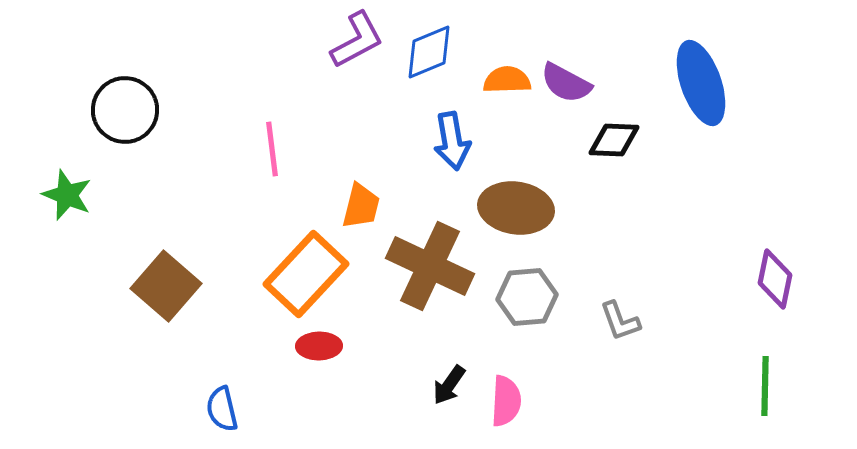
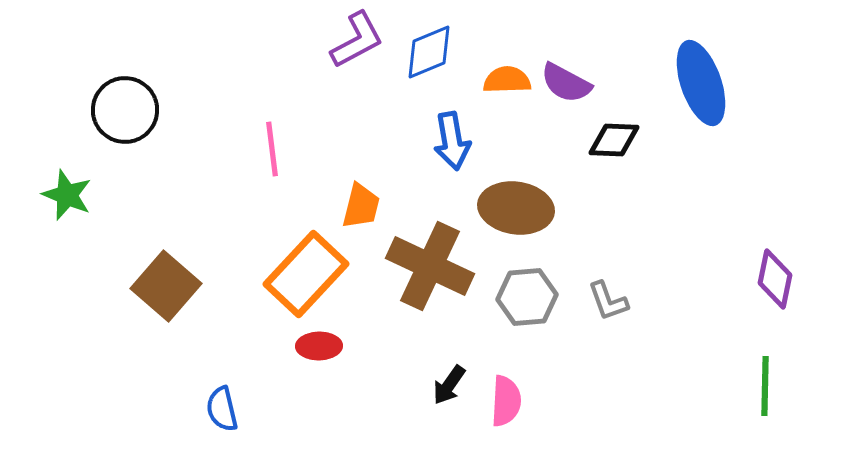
gray L-shape: moved 12 px left, 20 px up
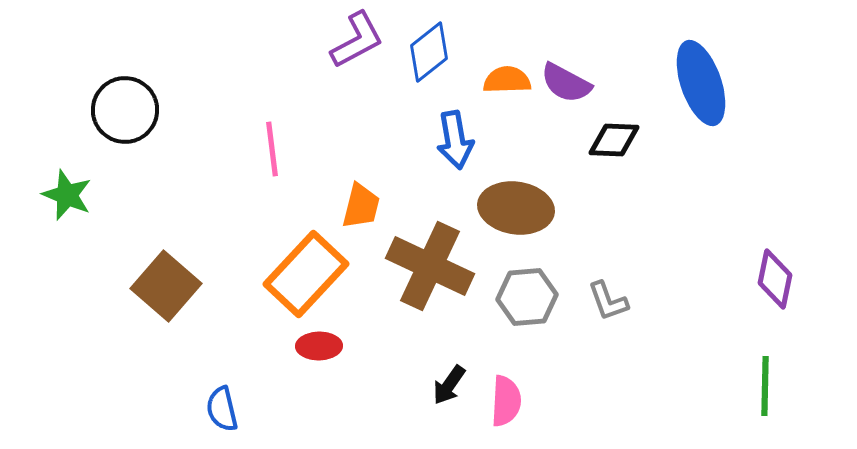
blue diamond: rotated 16 degrees counterclockwise
blue arrow: moved 3 px right, 1 px up
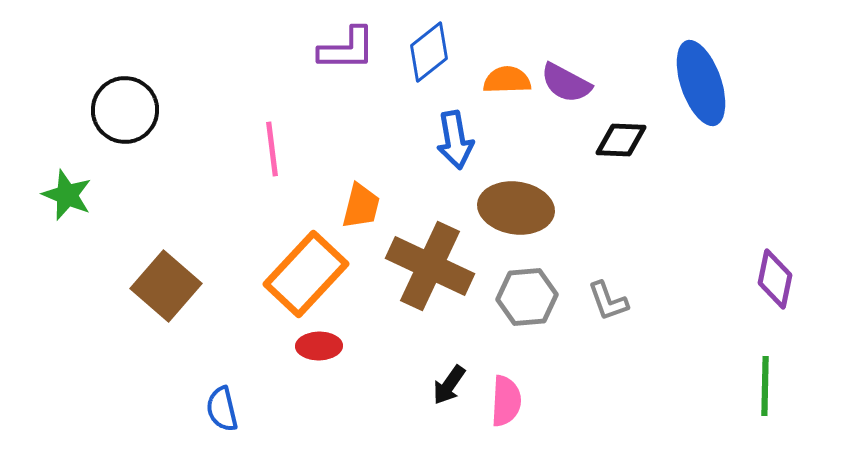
purple L-shape: moved 10 px left, 9 px down; rotated 28 degrees clockwise
black diamond: moved 7 px right
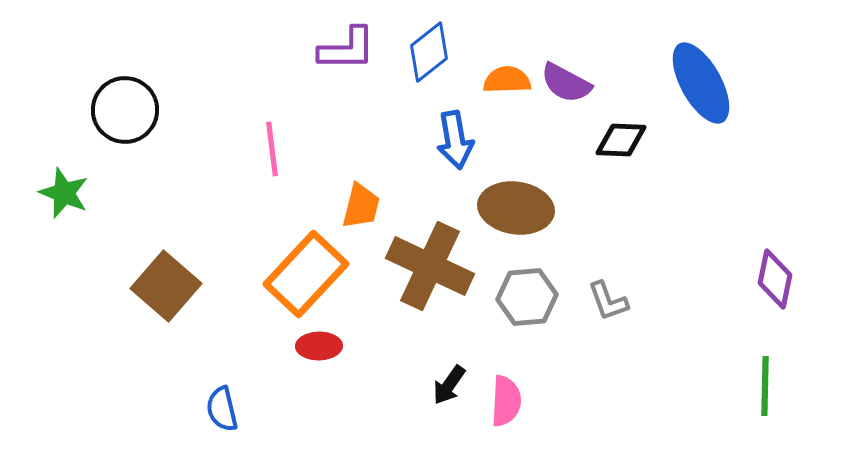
blue ellipse: rotated 10 degrees counterclockwise
green star: moved 3 px left, 2 px up
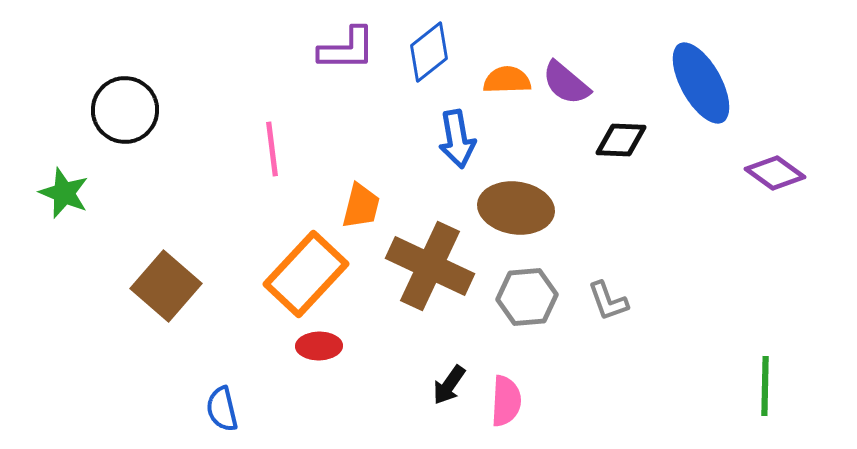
purple semicircle: rotated 12 degrees clockwise
blue arrow: moved 2 px right, 1 px up
purple diamond: moved 106 px up; rotated 66 degrees counterclockwise
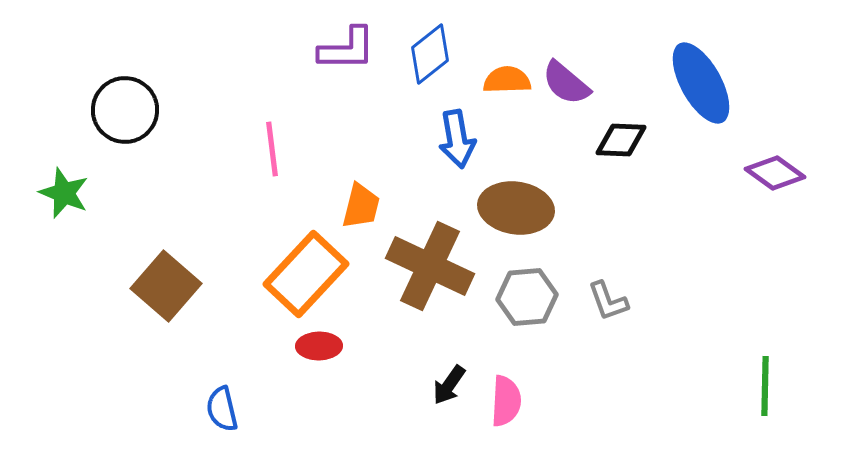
blue diamond: moved 1 px right, 2 px down
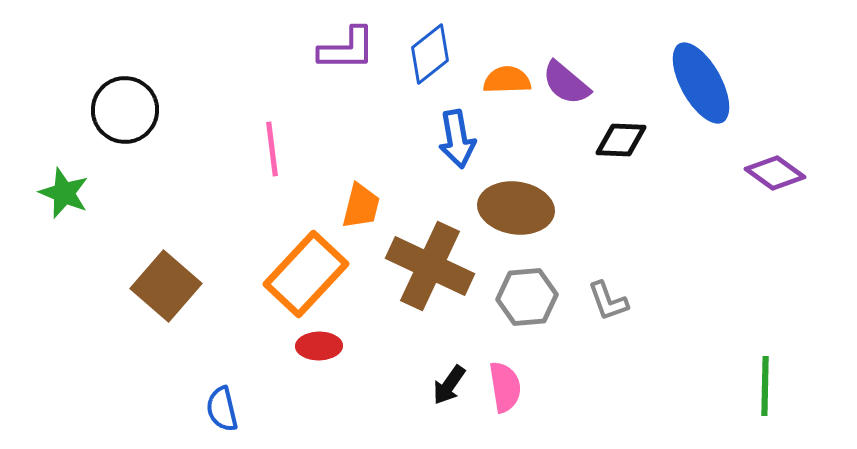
pink semicircle: moved 1 px left, 14 px up; rotated 12 degrees counterclockwise
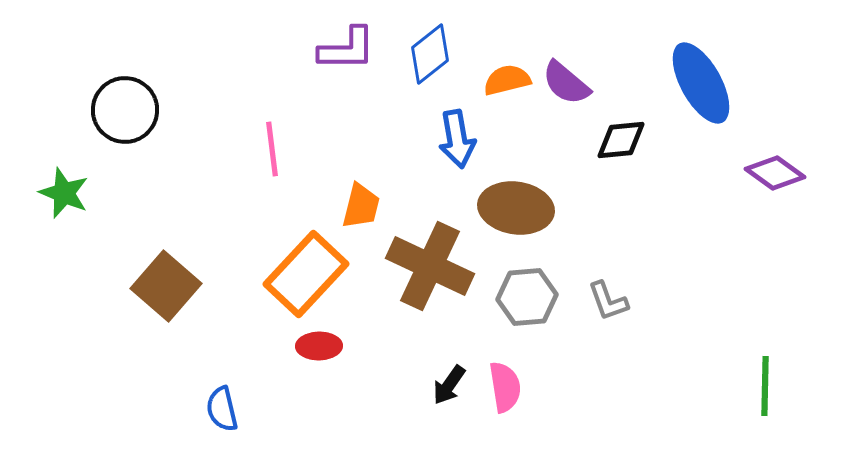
orange semicircle: rotated 12 degrees counterclockwise
black diamond: rotated 8 degrees counterclockwise
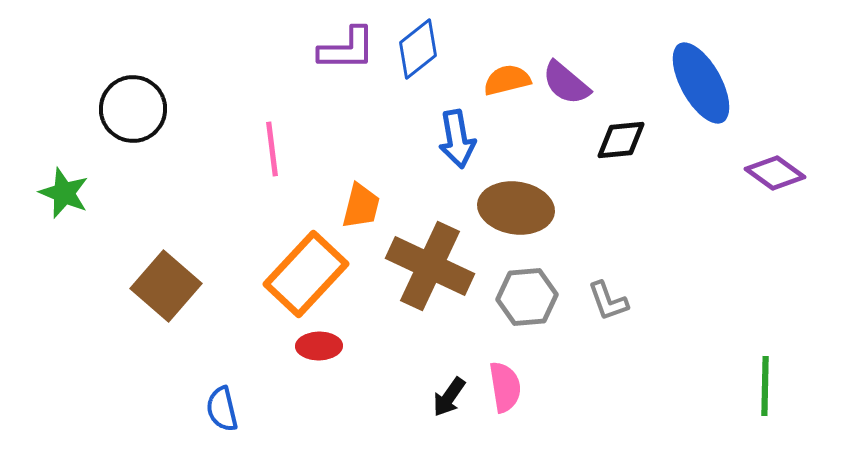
blue diamond: moved 12 px left, 5 px up
black circle: moved 8 px right, 1 px up
black arrow: moved 12 px down
